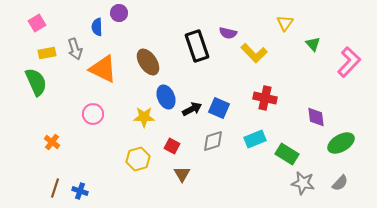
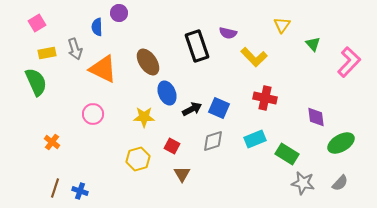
yellow triangle: moved 3 px left, 2 px down
yellow L-shape: moved 4 px down
blue ellipse: moved 1 px right, 4 px up
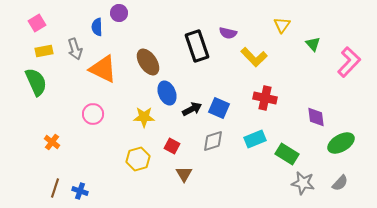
yellow rectangle: moved 3 px left, 2 px up
brown triangle: moved 2 px right
